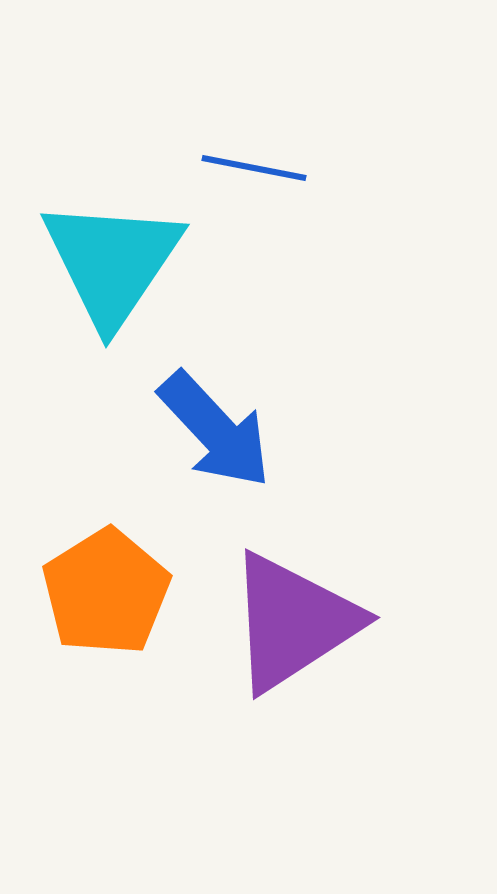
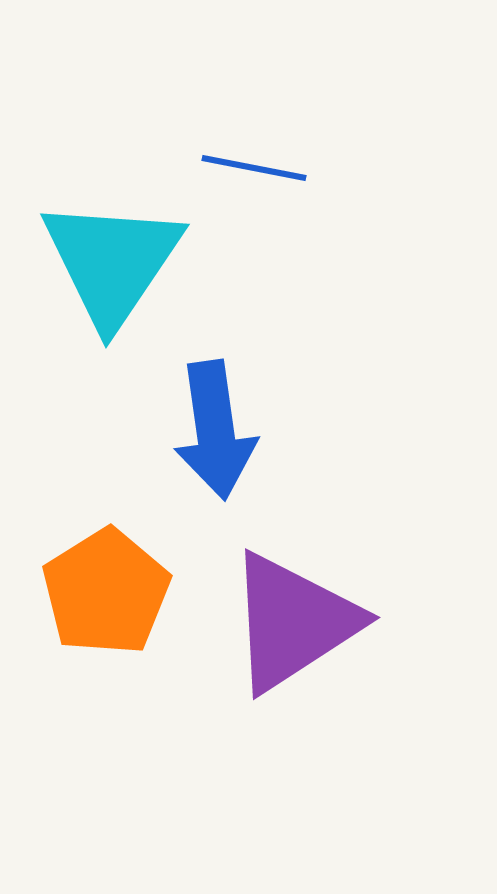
blue arrow: rotated 35 degrees clockwise
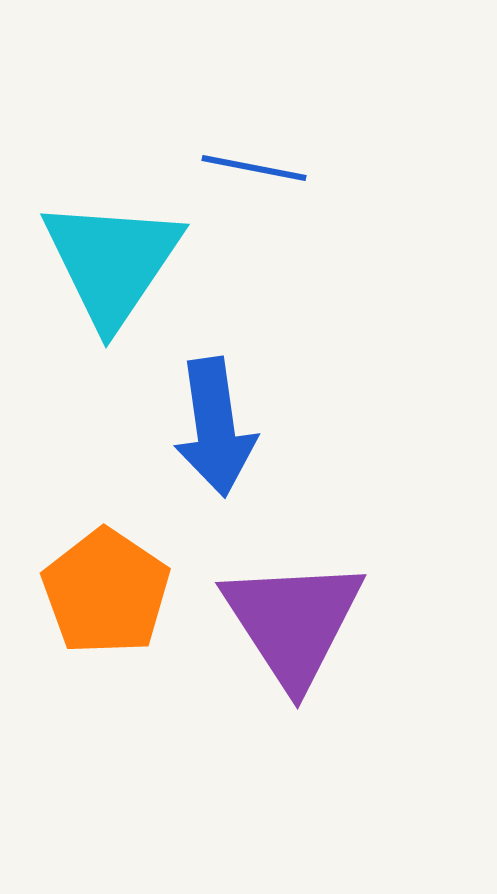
blue arrow: moved 3 px up
orange pentagon: rotated 6 degrees counterclockwise
purple triangle: rotated 30 degrees counterclockwise
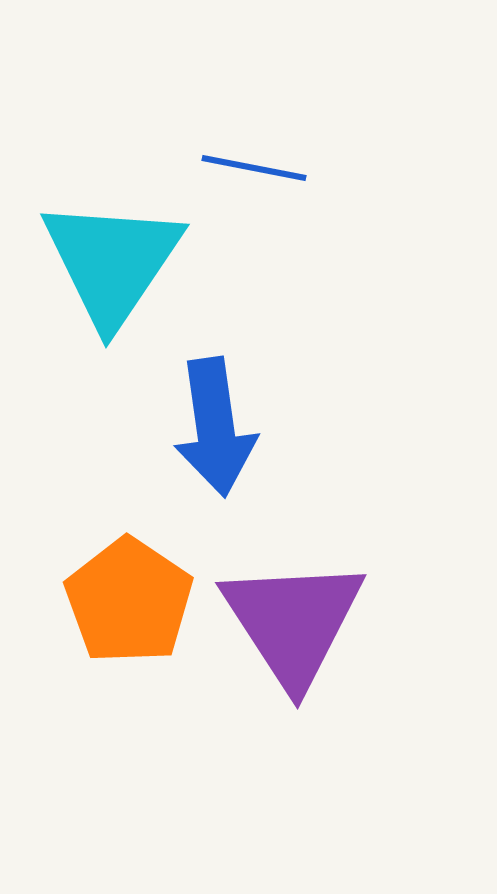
orange pentagon: moved 23 px right, 9 px down
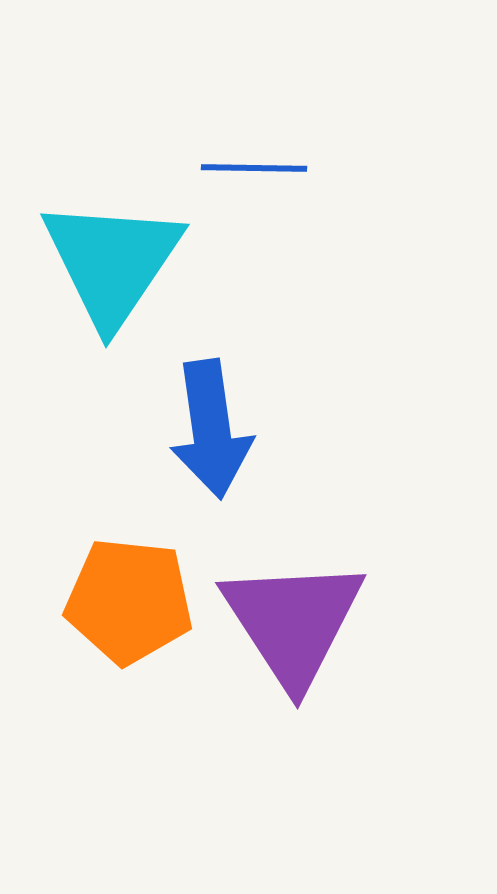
blue line: rotated 10 degrees counterclockwise
blue arrow: moved 4 px left, 2 px down
orange pentagon: rotated 28 degrees counterclockwise
